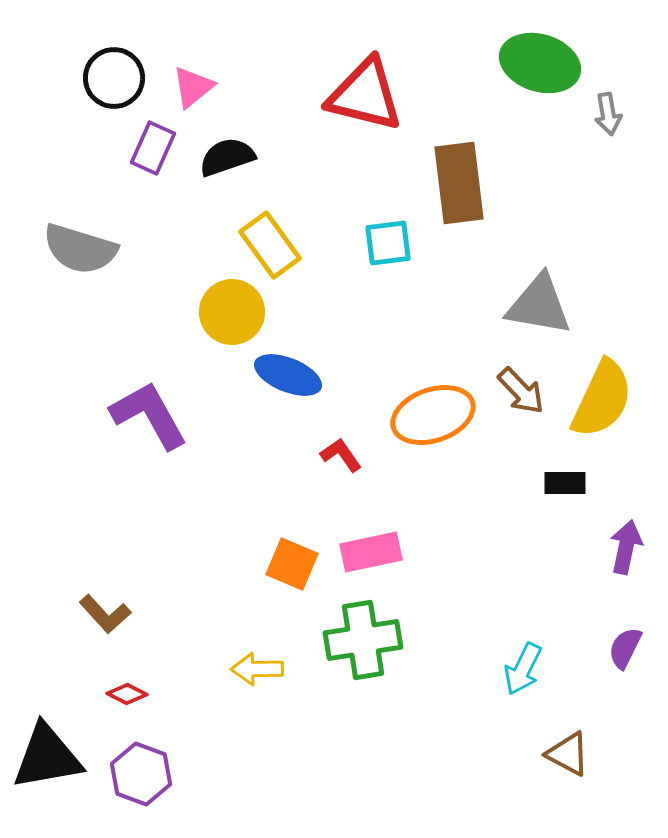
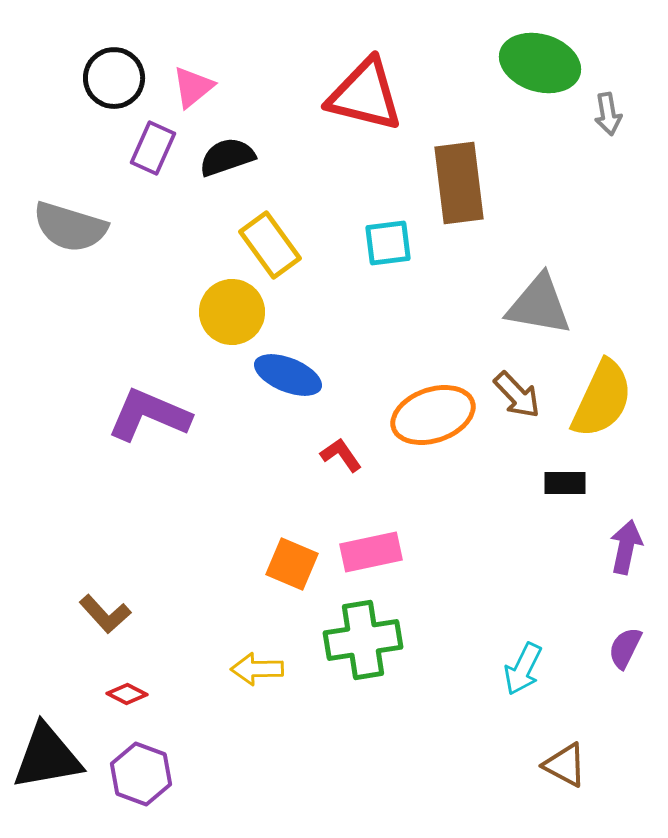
gray semicircle: moved 10 px left, 22 px up
brown arrow: moved 4 px left, 4 px down
purple L-shape: rotated 38 degrees counterclockwise
brown triangle: moved 3 px left, 11 px down
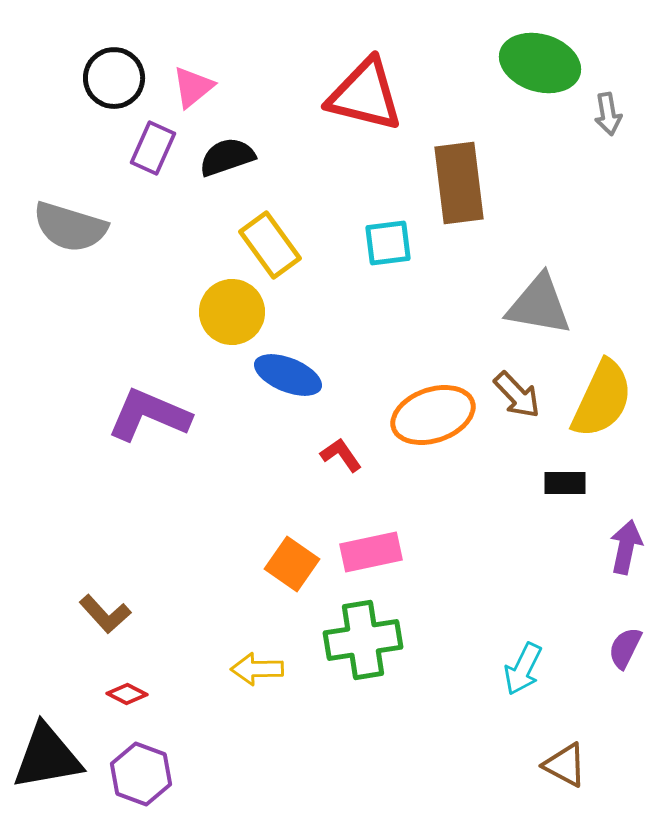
orange square: rotated 12 degrees clockwise
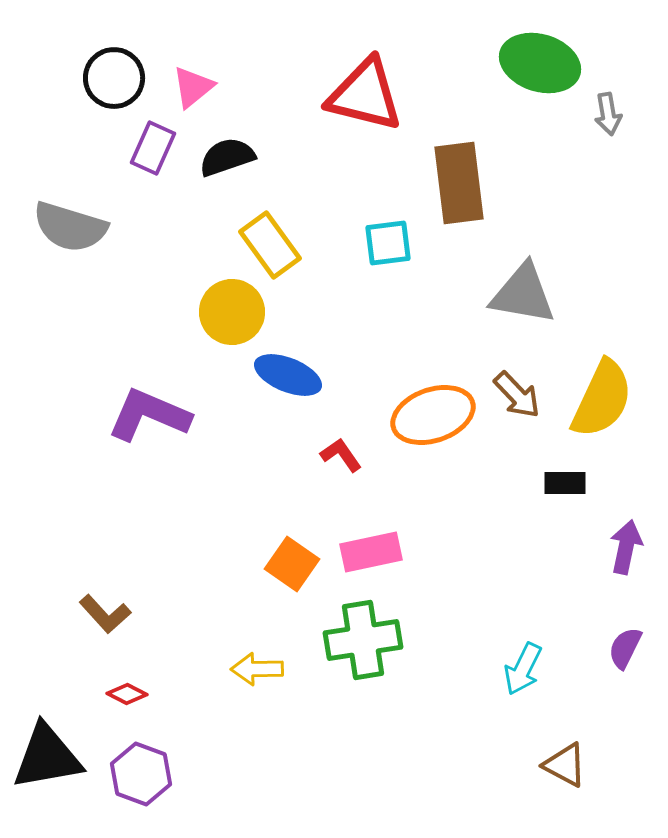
gray triangle: moved 16 px left, 11 px up
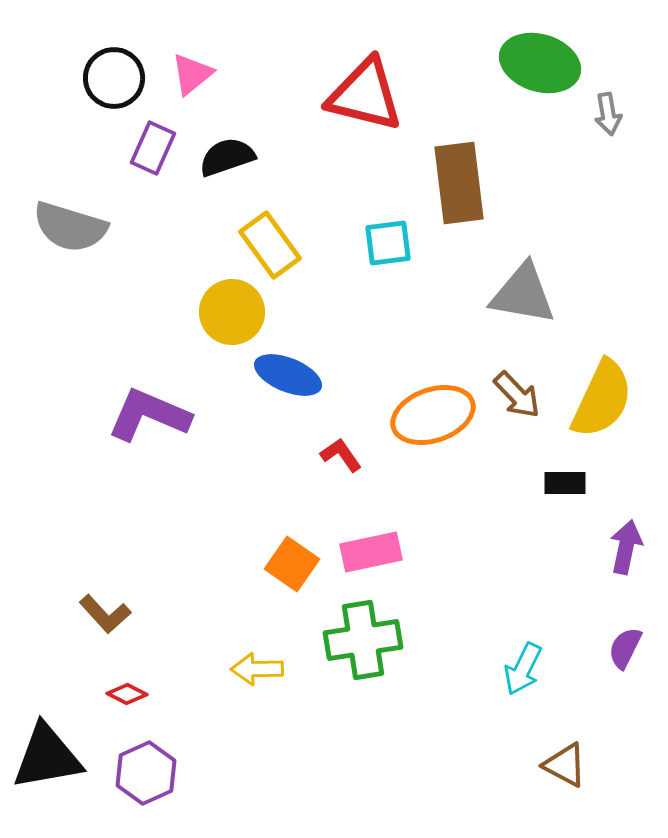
pink triangle: moved 1 px left, 13 px up
purple hexagon: moved 5 px right, 1 px up; rotated 16 degrees clockwise
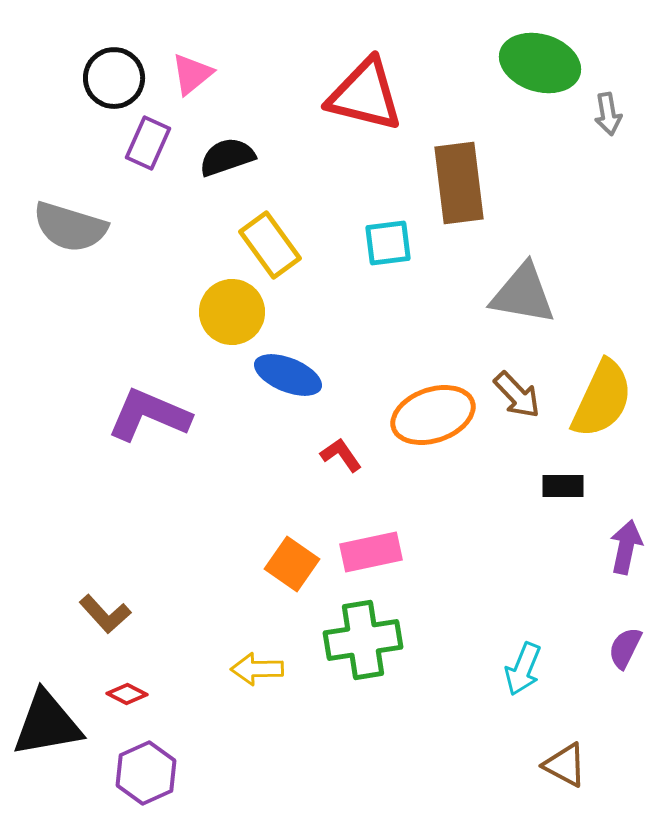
purple rectangle: moved 5 px left, 5 px up
black rectangle: moved 2 px left, 3 px down
cyan arrow: rotated 4 degrees counterclockwise
black triangle: moved 33 px up
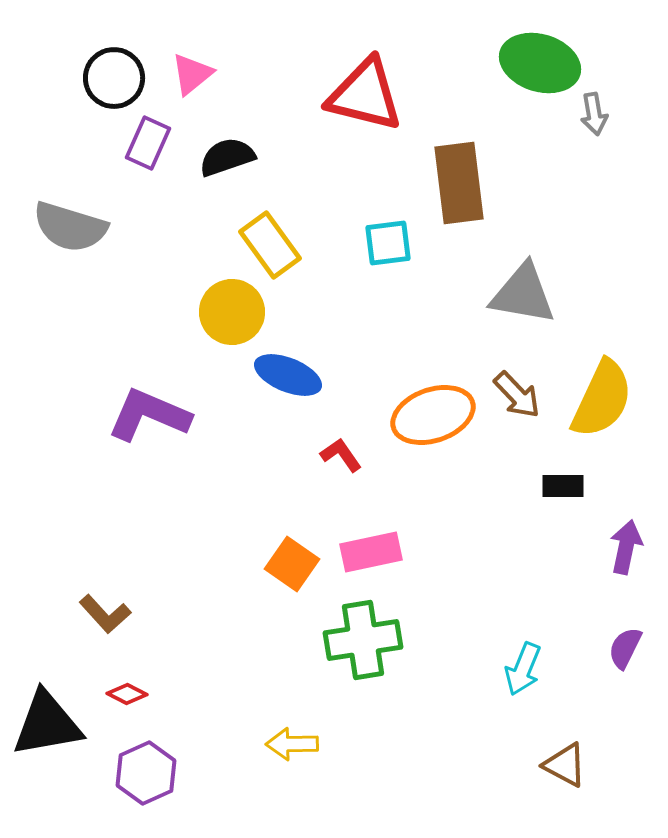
gray arrow: moved 14 px left
yellow arrow: moved 35 px right, 75 px down
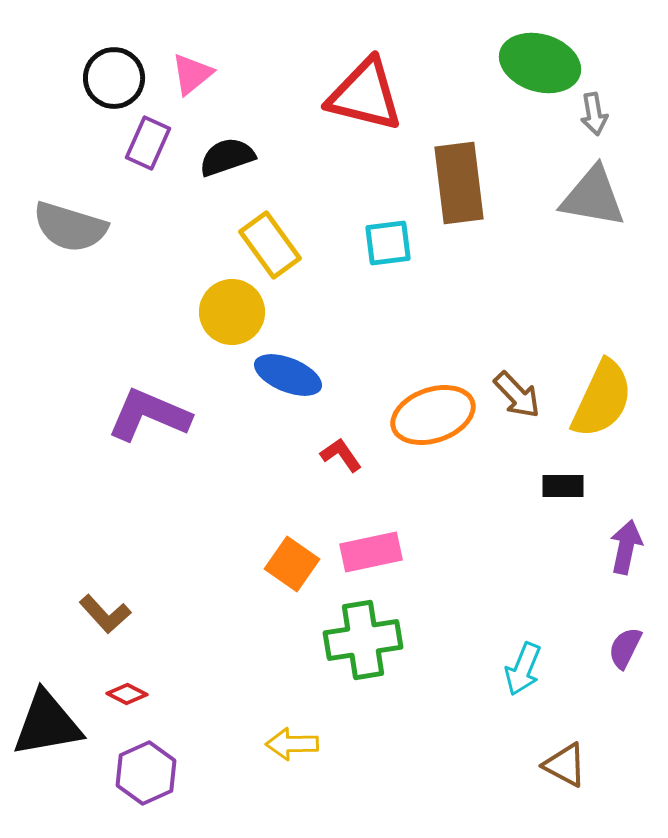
gray triangle: moved 70 px right, 97 px up
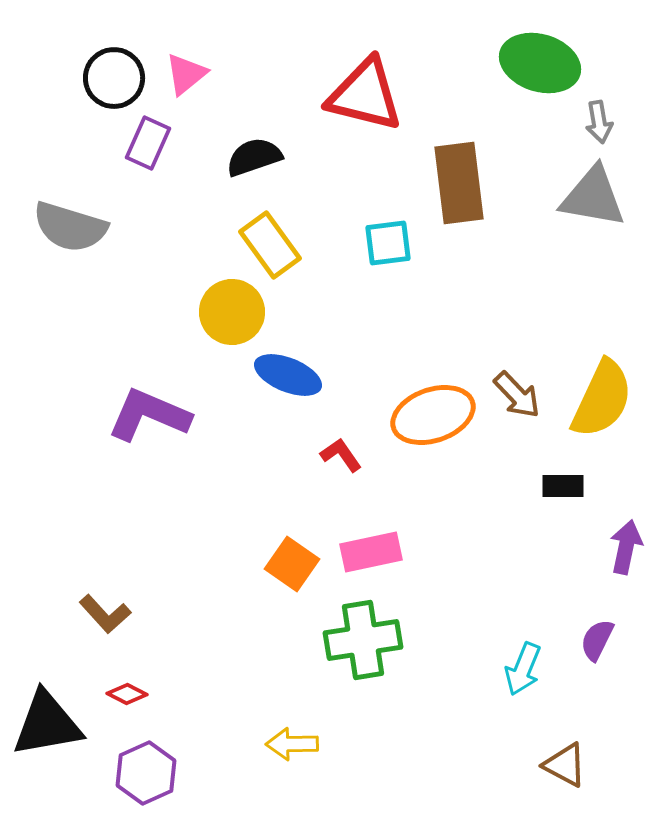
pink triangle: moved 6 px left
gray arrow: moved 5 px right, 8 px down
black semicircle: moved 27 px right
purple semicircle: moved 28 px left, 8 px up
